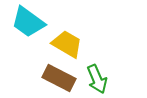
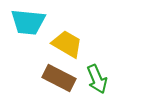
cyan trapezoid: rotated 30 degrees counterclockwise
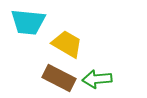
green arrow: rotated 108 degrees clockwise
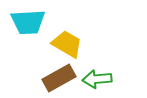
cyan trapezoid: rotated 9 degrees counterclockwise
brown rectangle: rotated 56 degrees counterclockwise
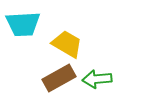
cyan trapezoid: moved 5 px left, 2 px down
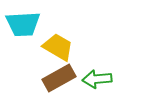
yellow trapezoid: moved 9 px left, 3 px down
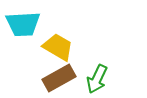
green arrow: rotated 60 degrees counterclockwise
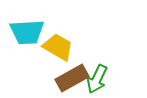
cyan trapezoid: moved 4 px right, 8 px down
brown rectangle: moved 13 px right
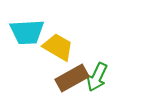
green arrow: moved 2 px up
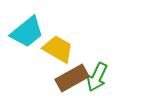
cyan trapezoid: rotated 36 degrees counterclockwise
yellow trapezoid: moved 2 px down
